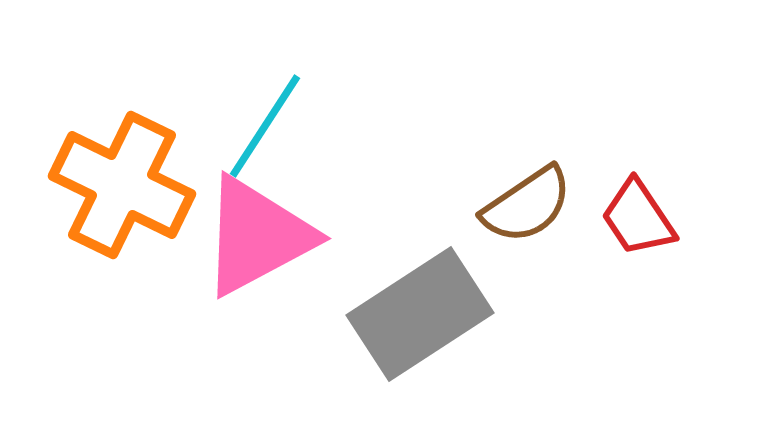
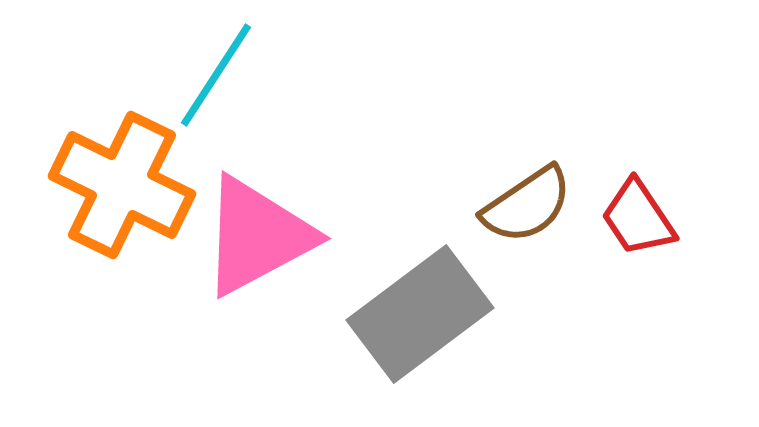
cyan line: moved 49 px left, 51 px up
gray rectangle: rotated 4 degrees counterclockwise
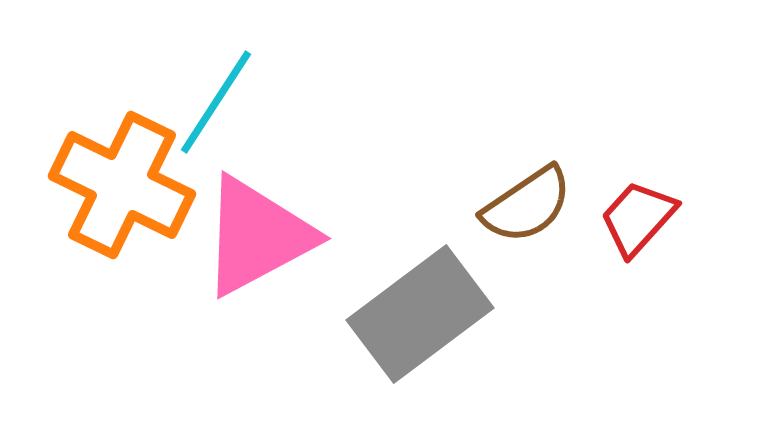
cyan line: moved 27 px down
red trapezoid: rotated 76 degrees clockwise
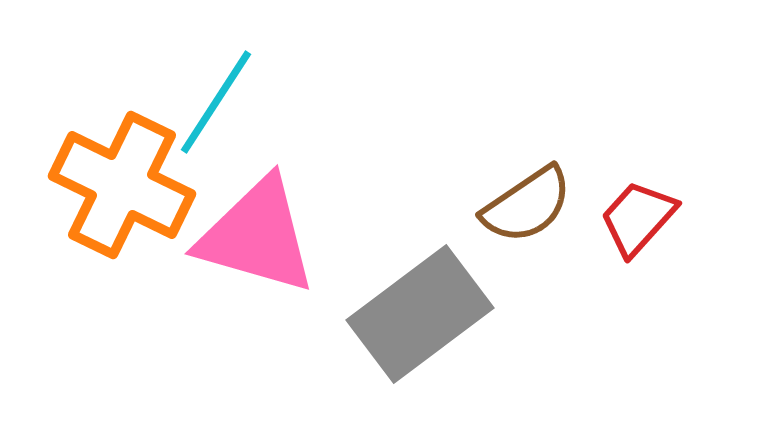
pink triangle: rotated 44 degrees clockwise
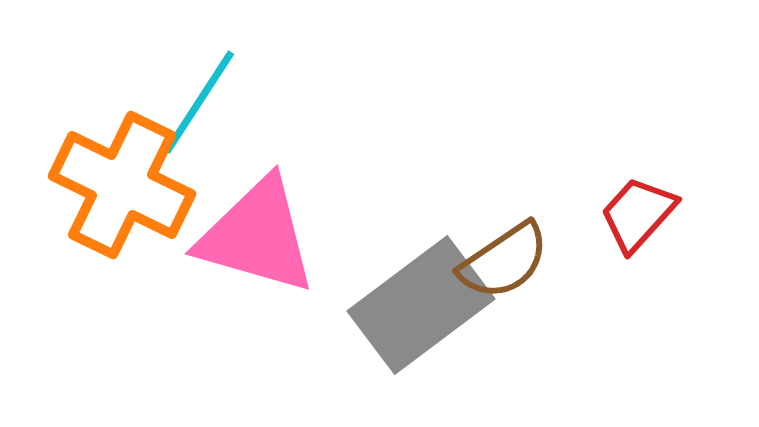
cyan line: moved 17 px left
brown semicircle: moved 23 px left, 56 px down
red trapezoid: moved 4 px up
gray rectangle: moved 1 px right, 9 px up
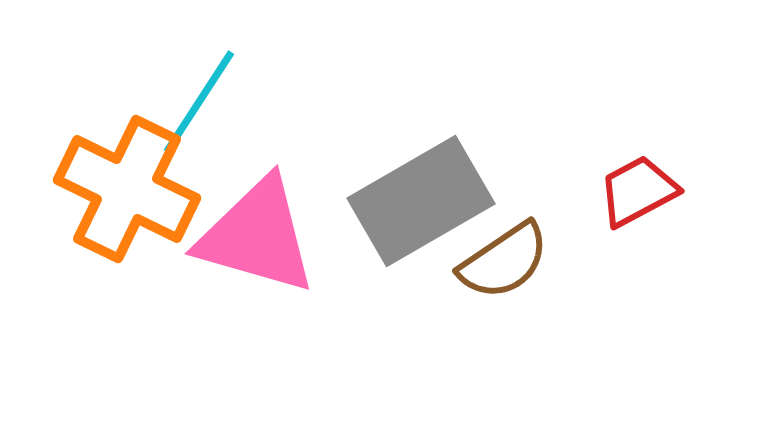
orange cross: moved 5 px right, 4 px down
red trapezoid: moved 23 px up; rotated 20 degrees clockwise
gray rectangle: moved 104 px up; rotated 7 degrees clockwise
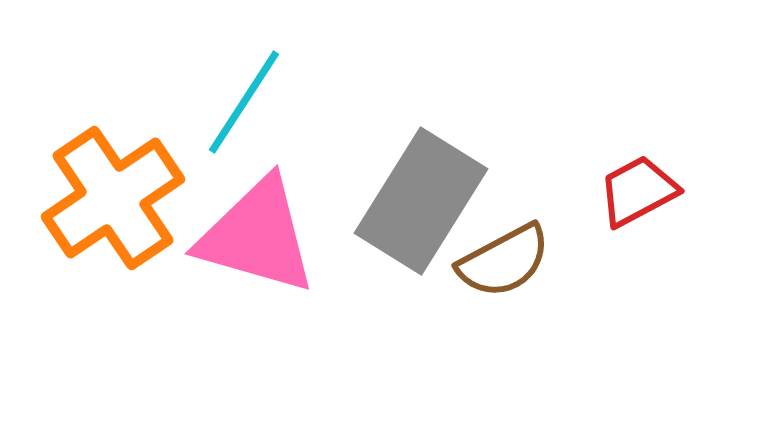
cyan line: moved 45 px right
orange cross: moved 14 px left, 9 px down; rotated 30 degrees clockwise
gray rectangle: rotated 28 degrees counterclockwise
brown semicircle: rotated 6 degrees clockwise
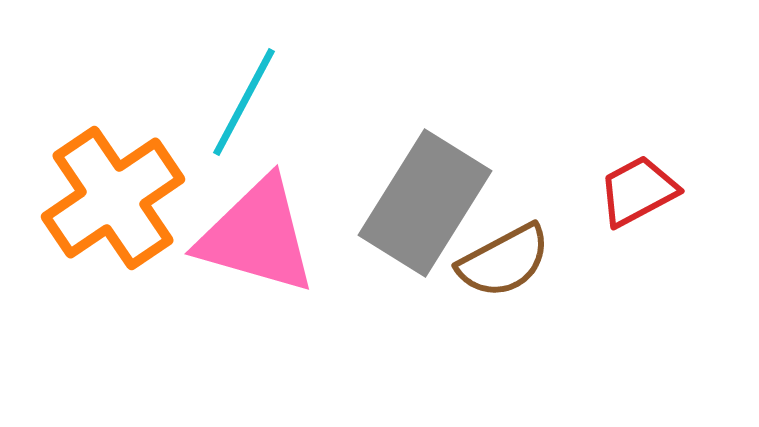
cyan line: rotated 5 degrees counterclockwise
gray rectangle: moved 4 px right, 2 px down
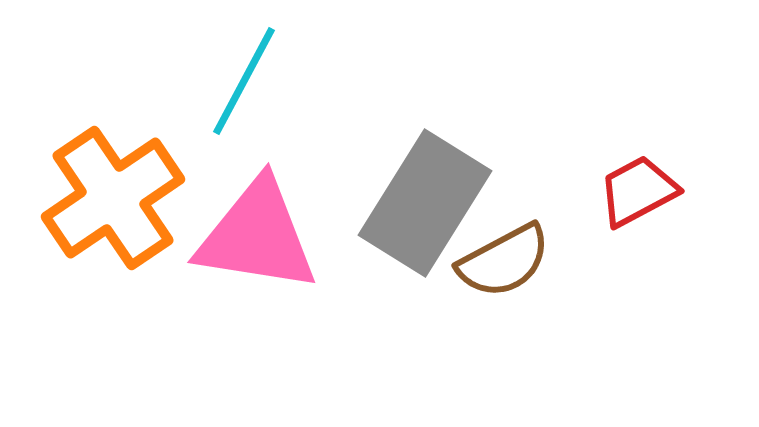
cyan line: moved 21 px up
pink triangle: rotated 7 degrees counterclockwise
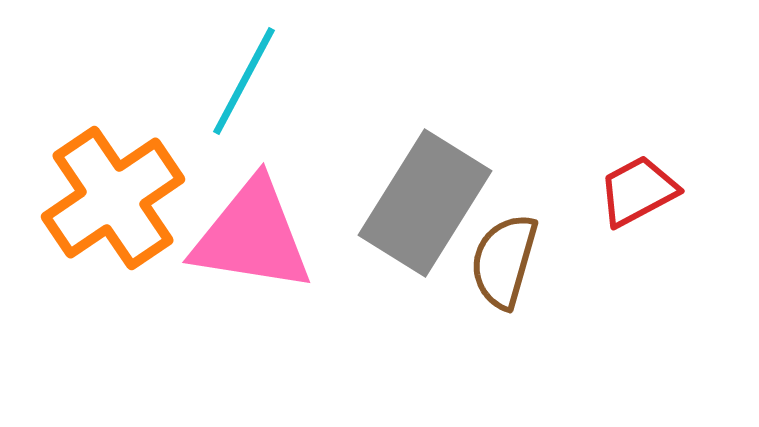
pink triangle: moved 5 px left
brown semicircle: rotated 134 degrees clockwise
